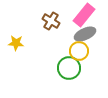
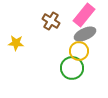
green circle: moved 3 px right
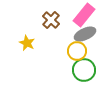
brown cross: moved 1 px up; rotated 12 degrees clockwise
yellow star: moved 11 px right; rotated 21 degrees clockwise
yellow circle: moved 2 px left
green circle: moved 12 px right, 2 px down
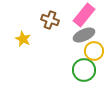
brown cross: moved 1 px left; rotated 24 degrees counterclockwise
gray ellipse: moved 1 px left, 1 px down
yellow star: moved 4 px left, 4 px up
yellow circle: moved 17 px right
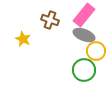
gray ellipse: rotated 45 degrees clockwise
yellow circle: moved 2 px right
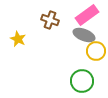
pink rectangle: moved 3 px right; rotated 15 degrees clockwise
yellow star: moved 5 px left
green circle: moved 2 px left, 11 px down
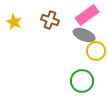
yellow star: moved 4 px left, 17 px up
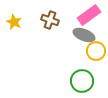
pink rectangle: moved 2 px right
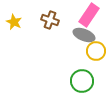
pink rectangle: rotated 20 degrees counterclockwise
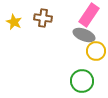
brown cross: moved 7 px left, 2 px up; rotated 12 degrees counterclockwise
